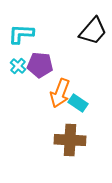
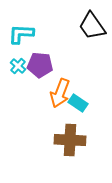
black trapezoid: moved 1 px left, 5 px up; rotated 104 degrees clockwise
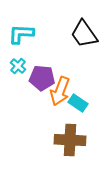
black trapezoid: moved 8 px left, 8 px down
purple pentagon: moved 2 px right, 13 px down
orange arrow: moved 2 px up
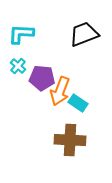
black trapezoid: rotated 104 degrees clockwise
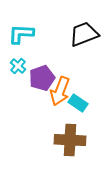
purple pentagon: rotated 25 degrees counterclockwise
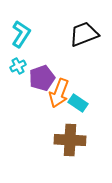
cyan L-shape: rotated 120 degrees clockwise
cyan cross: rotated 21 degrees clockwise
orange arrow: moved 1 px left, 2 px down
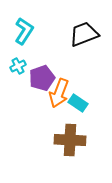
cyan L-shape: moved 3 px right, 3 px up
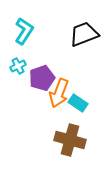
brown cross: rotated 12 degrees clockwise
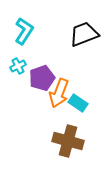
brown cross: moved 2 px left, 1 px down
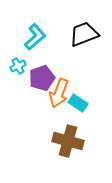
cyan L-shape: moved 11 px right, 6 px down; rotated 16 degrees clockwise
